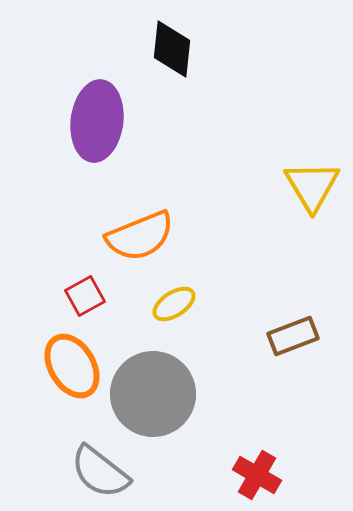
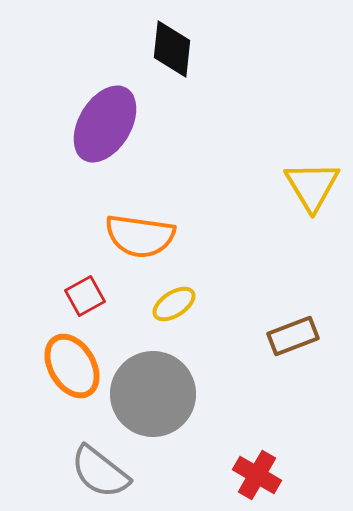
purple ellipse: moved 8 px right, 3 px down; rotated 24 degrees clockwise
orange semicircle: rotated 30 degrees clockwise
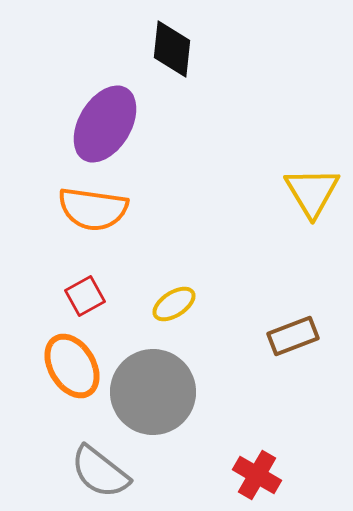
yellow triangle: moved 6 px down
orange semicircle: moved 47 px left, 27 px up
gray circle: moved 2 px up
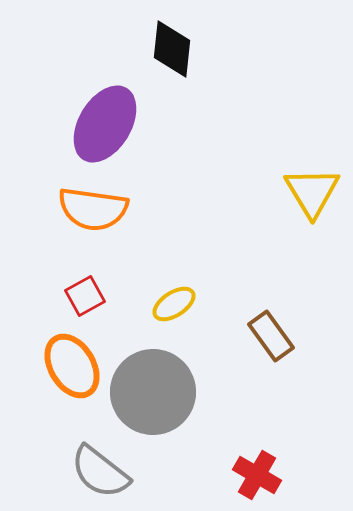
brown rectangle: moved 22 px left; rotated 75 degrees clockwise
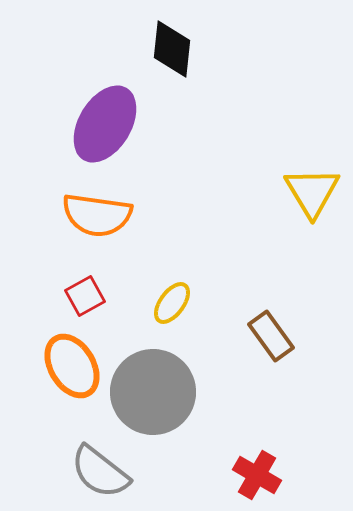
orange semicircle: moved 4 px right, 6 px down
yellow ellipse: moved 2 px left, 1 px up; rotated 21 degrees counterclockwise
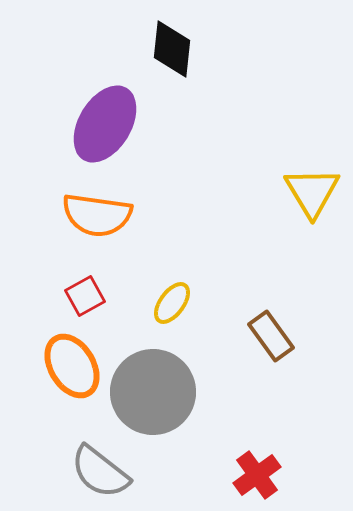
red cross: rotated 24 degrees clockwise
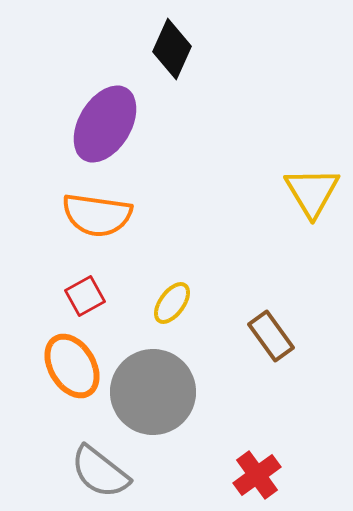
black diamond: rotated 18 degrees clockwise
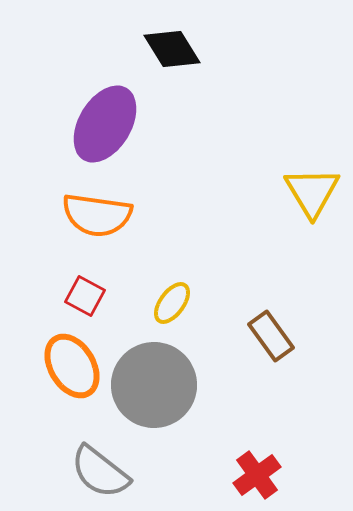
black diamond: rotated 56 degrees counterclockwise
red square: rotated 33 degrees counterclockwise
gray circle: moved 1 px right, 7 px up
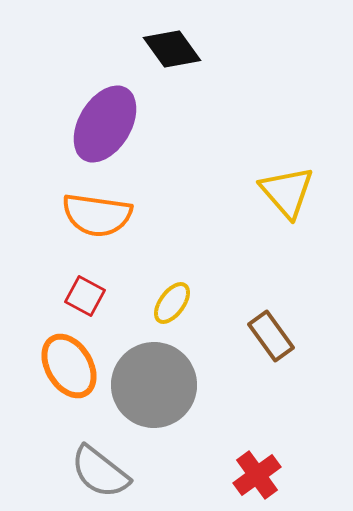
black diamond: rotated 4 degrees counterclockwise
yellow triangle: moved 25 px left; rotated 10 degrees counterclockwise
orange ellipse: moved 3 px left
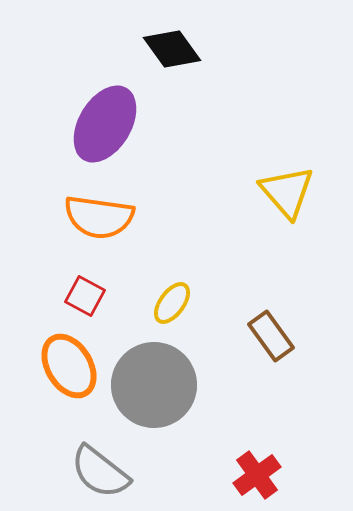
orange semicircle: moved 2 px right, 2 px down
